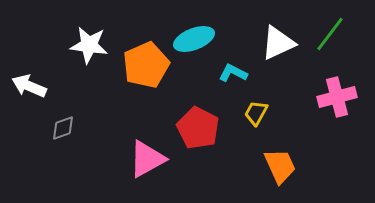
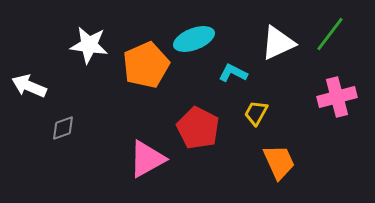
orange trapezoid: moved 1 px left, 4 px up
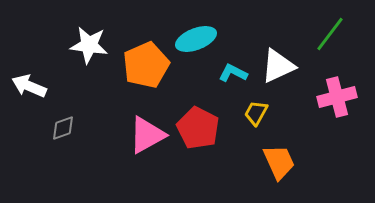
cyan ellipse: moved 2 px right
white triangle: moved 23 px down
pink triangle: moved 24 px up
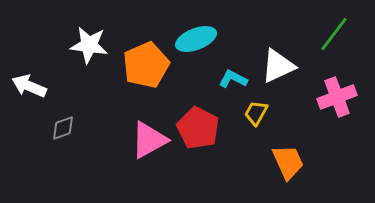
green line: moved 4 px right
cyan L-shape: moved 6 px down
pink cross: rotated 6 degrees counterclockwise
pink triangle: moved 2 px right, 5 px down
orange trapezoid: moved 9 px right
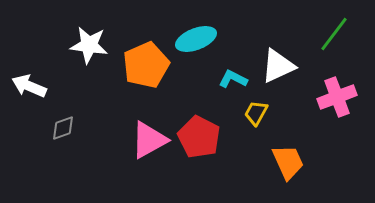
red pentagon: moved 1 px right, 9 px down
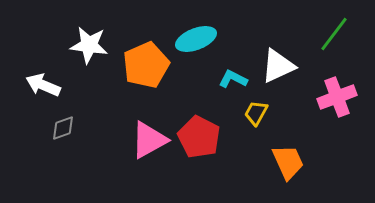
white arrow: moved 14 px right, 1 px up
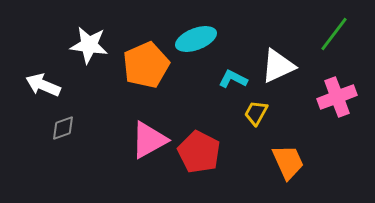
red pentagon: moved 15 px down
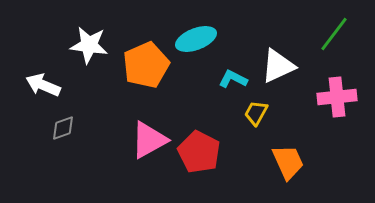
pink cross: rotated 15 degrees clockwise
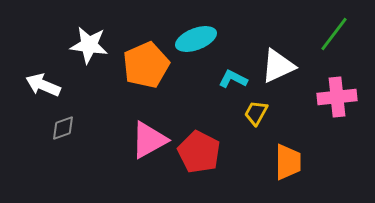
orange trapezoid: rotated 24 degrees clockwise
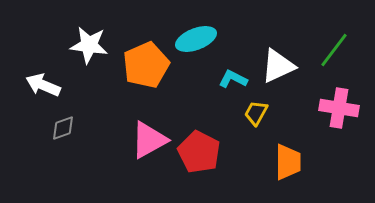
green line: moved 16 px down
pink cross: moved 2 px right, 11 px down; rotated 15 degrees clockwise
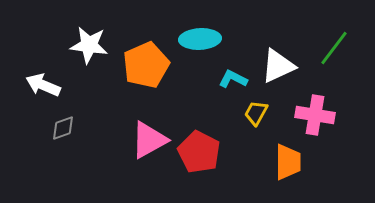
cyan ellipse: moved 4 px right; rotated 18 degrees clockwise
green line: moved 2 px up
pink cross: moved 24 px left, 7 px down
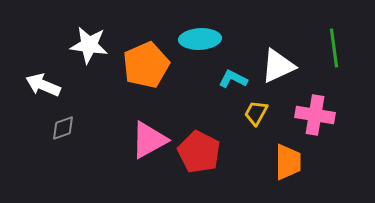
green line: rotated 45 degrees counterclockwise
